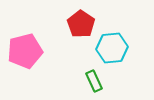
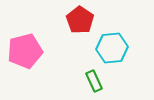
red pentagon: moved 1 px left, 4 px up
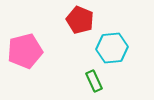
red pentagon: rotated 12 degrees counterclockwise
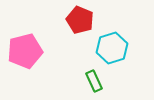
cyan hexagon: rotated 12 degrees counterclockwise
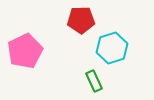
red pentagon: moved 1 px right; rotated 24 degrees counterclockwise
pink pentagon: rotated 12 degrees counterclockwise
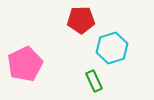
pink pentagon: moved 13 px down
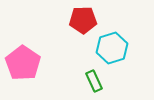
red pentagon: moved 2 px right
pink pentagon: moved 2 px left, 1 px up; rotated 12 degrees counterclockwise
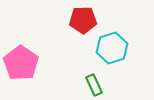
pink pentagon: moved 2 px left
green rectangle: moved 4 px down
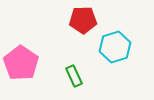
cyan hexagon: moved 3 px right, 1 px up
green rectangle: moved 20 px left, 9 px up
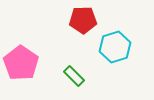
green rectangle: rotated 20 degrees counterclockwise
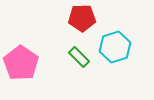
red pentagon: moved 1 px left, 2 px up
green rectangle: moved 5 px right, 19 px up
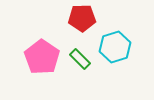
green rectangle: moved 1 px right, 2 px down
pink pentagon: moved 21 px right, 6 px up
